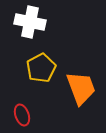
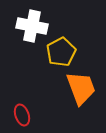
white cross: moved 2 px right, 4 px down
yellow pentagon: moved 20 px right, 16 px up
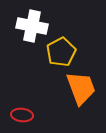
red ellipse: rotated 65 degrees counterclockwise
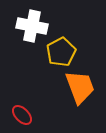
orange trapezoid: moved 1 px left, 1 px up
red ellipse: rotated 40 degrees clockwise
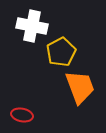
red ellipse: rotated 35 degrees counterclockwise
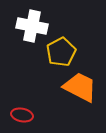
orange trapezoid: rotated 42 degrees counterclockwise
